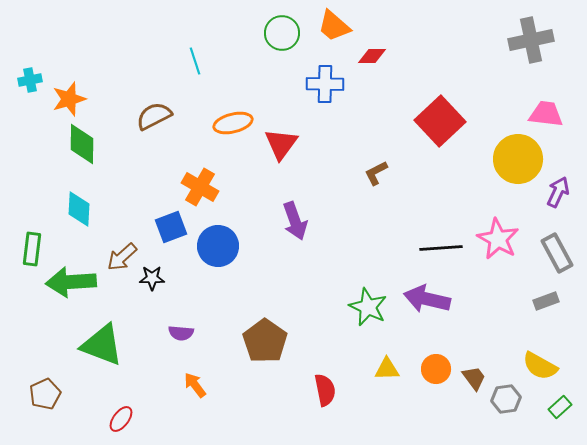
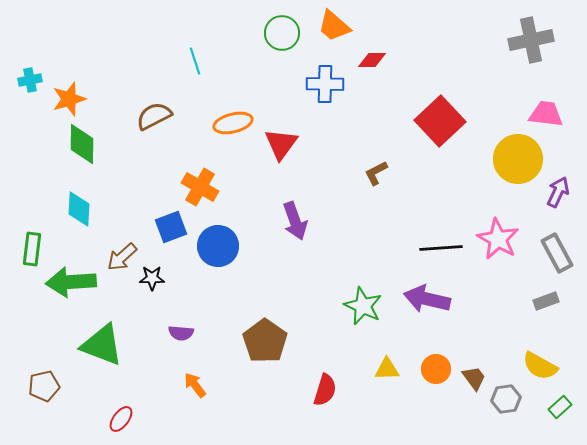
red diamond at (372, 56): moved 4 px down
green star at (368, 307): moved 5 px left, 1 px up
red semicircle at (325, 390): rotated 28 degrees clockwise
brown pentagon at (45, 394): moved 1 px left, 8 px up; rotated 12 degrees clockwise
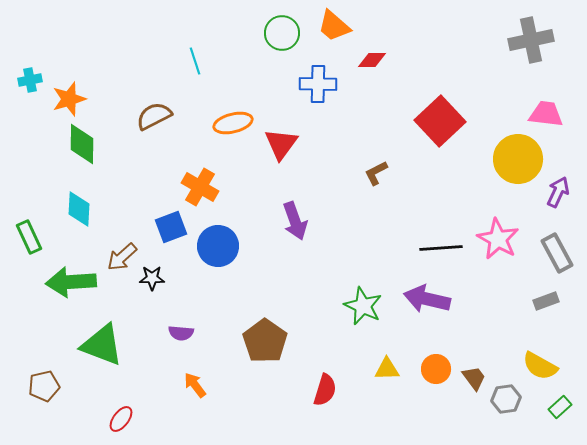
blue cross at (325, 84): moved 7 px left
green rectangle at (32, 249): moved 3 px left, 12 px up; rotated 32 degrees counterclockwise
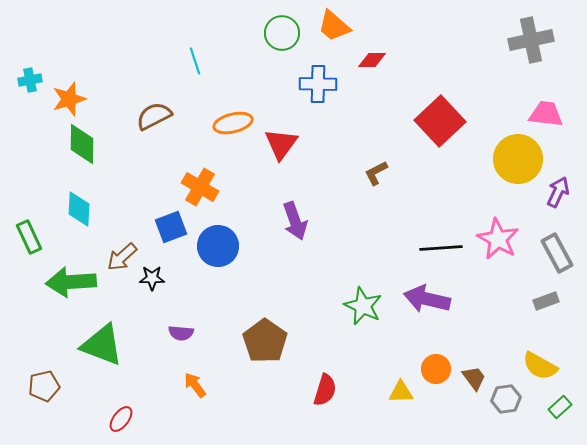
yellow triangle at (387, 369): moved 14 px right, 23 px down
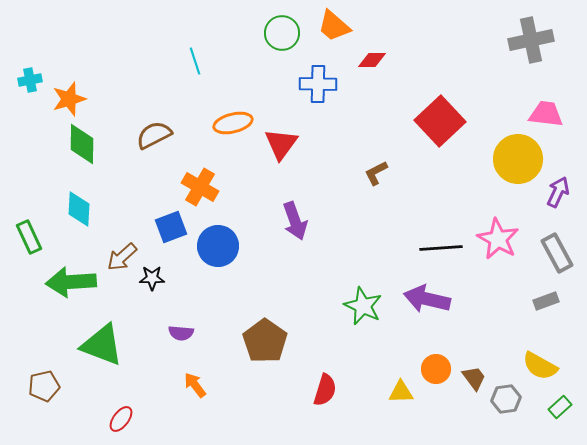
brown semicircle at (154, 116): moved 19 px down
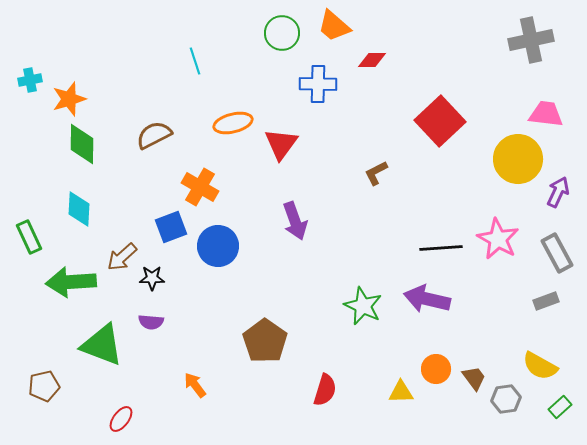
purple semicircle at (181, 333): moved 30 px left, 11 px up
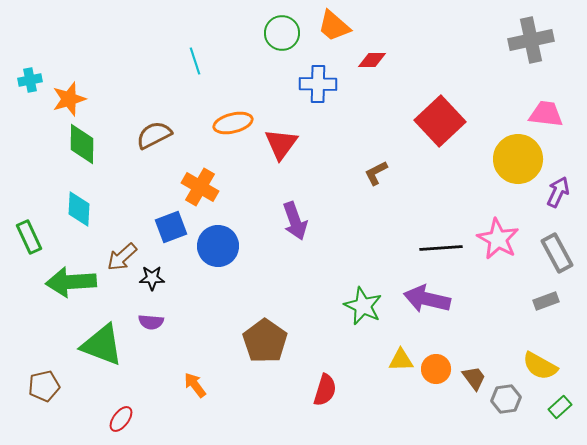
yellow triangle at (401, 392): moved 32 px up
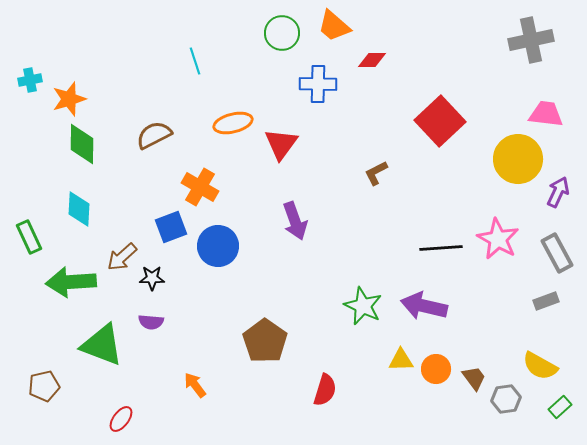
purple arrow at (427, 299): moved 3 px left, 7 px down
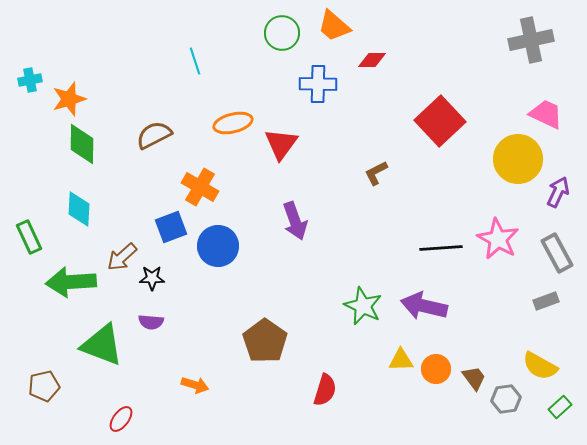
pink trapezoid at (546, 114): rotated 18 degrees clockwise
orange arrow at (195, 385): rotated 144 degrees clockwise
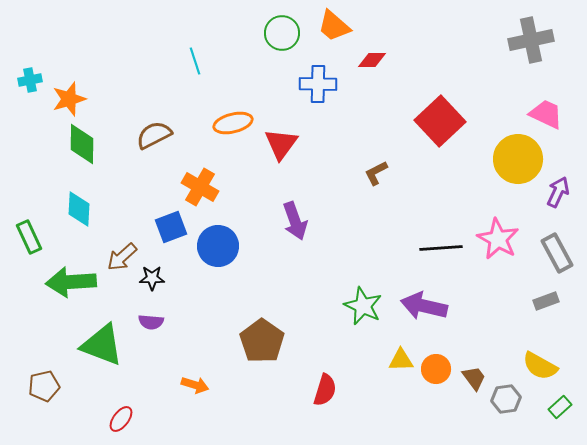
brown pentagon at (265, 341): moved 3 px left
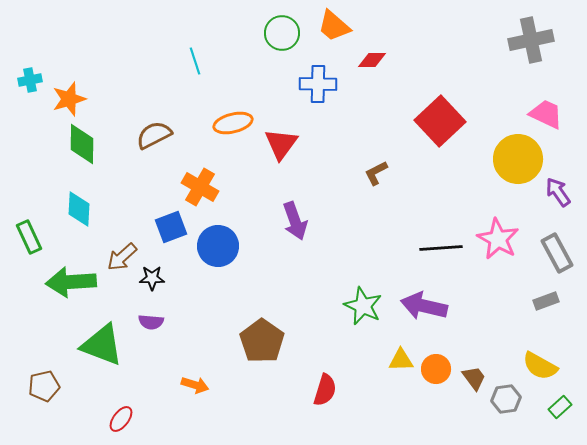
purple arrow at (558, 192): rotated 60 degrees counterclockwise
